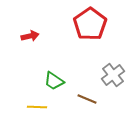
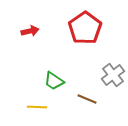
red pentagon: moved 5 px left, 4 px down
red arrow: moved 5 px up
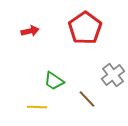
brown line: rotated 24 degrees clockwise
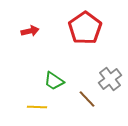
gray cross: moved 3 px left, 4 px down
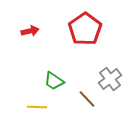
red pentagon: moved 1 px down
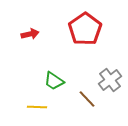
red arrow: moved 3 px down
gray cross: moved 1 px down
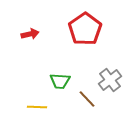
green trapezoid: moved 6 px right; rotated 30 degrees counterclockwise
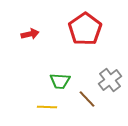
yellow line: moved 10 px right
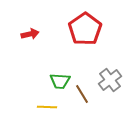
brown line: moved 5 px left, 5 px up; rotated 12 degrees clockwise
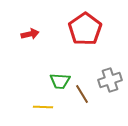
gray cross: rotated 20 degrees clockwise
yellow line: moved 4 px left
